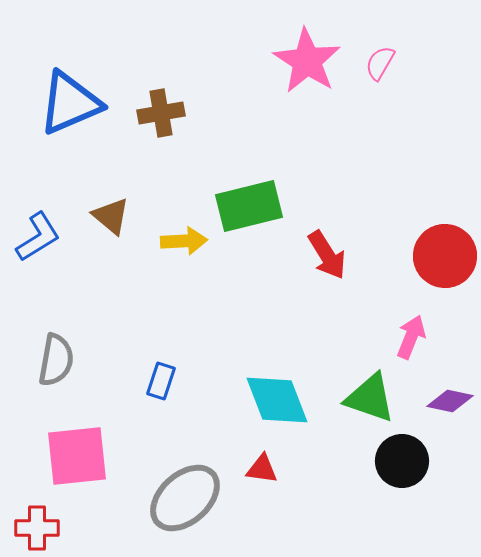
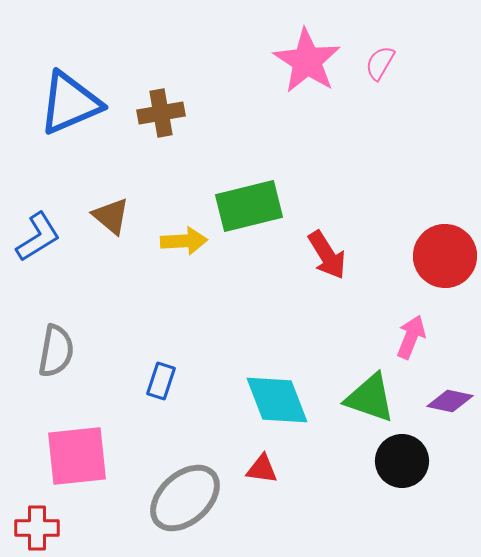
gray semicircle: moved 9 px up
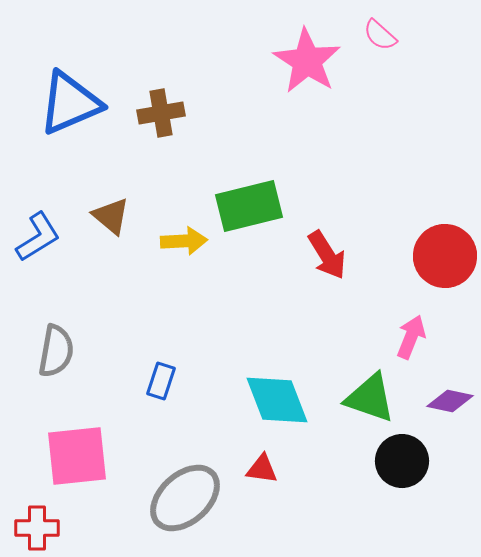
pink semicircle: moved 28 px up; rotated 78 degrees counterclockwise
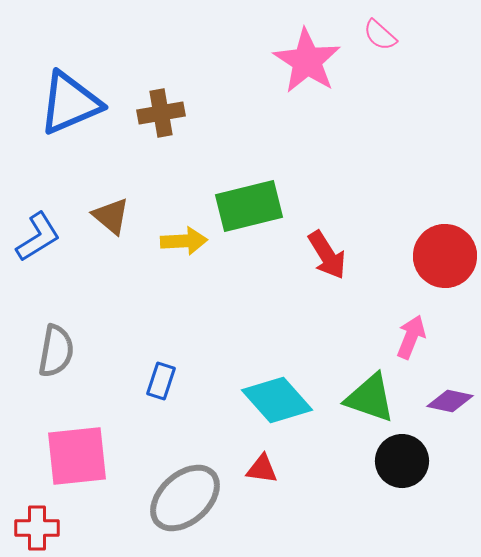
cyan diamond: rotated 20 degrees counterclockwise
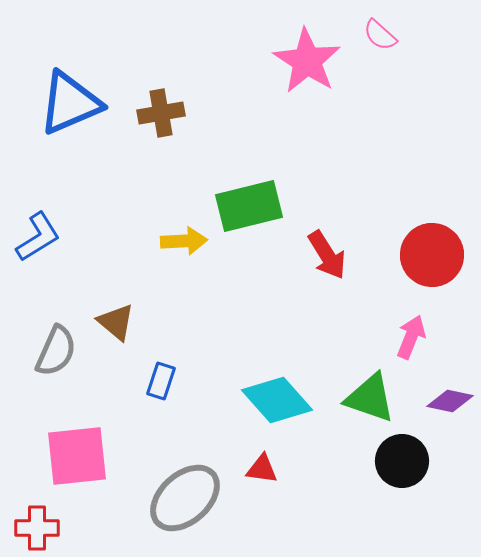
brown triangle: moved 5 px right, 106 px down
red circle: moved 13 px left, 1 px up
gray semicircle: rotated 14 degrees clockwise
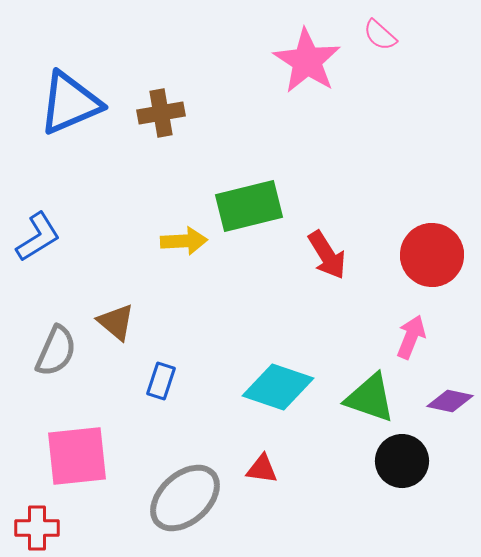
cyan diamond: moved 1 px right, 13 px up; rotated 30 degrees counterclockwise
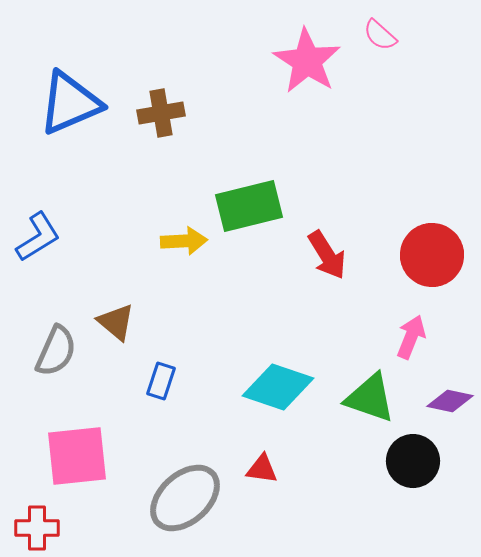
black circle: moved 11 px right
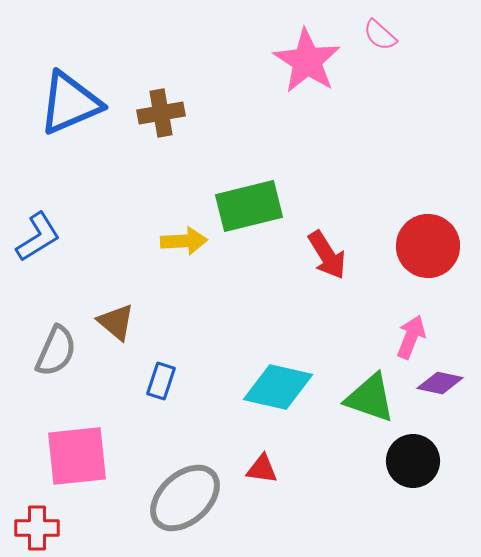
red circle: moved 4 px left, 9 px up
cyan diamond: rotated 6 degrees counterclockwise
purple diamond: moved 10 px left, 18 px up
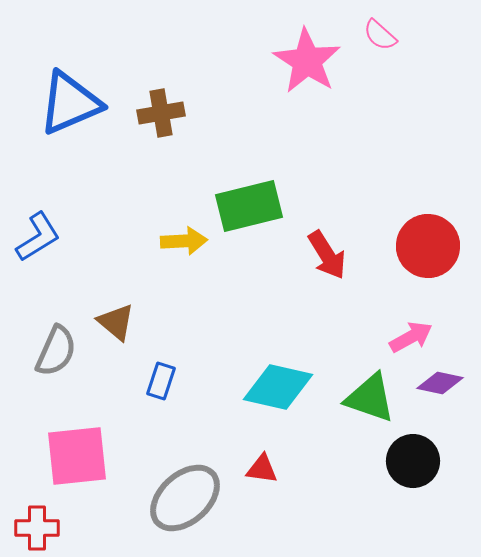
pink arrow: rotated 39 degrees clockwise
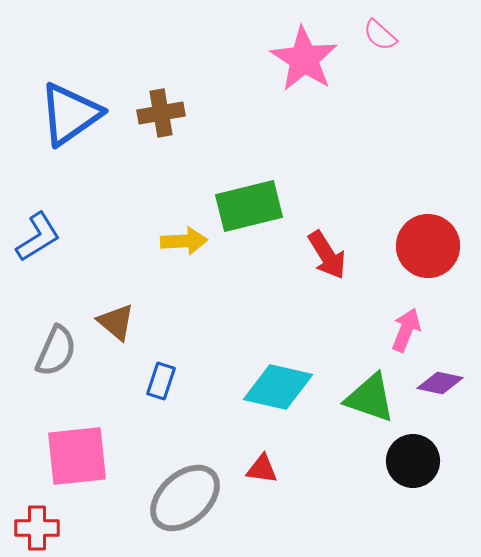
pink star: moved 3 px left, 2 px up
blue triangle: moved 11 px down; rotated 12 degrees counterclockwise
pink arrow: moved 5 px left, 7 px up; rotated 39 degrees counterclockwise
